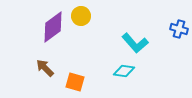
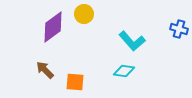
yellow circle: moved 3 px right, 2 px up
cyan L-shape: moved 3 px left, 2 px up
brown arrow: moved 2 px down
orange square: rotated 12 degrees counterclockwise
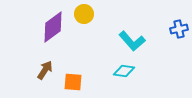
blue cross: rotated 30 degrees counterclockwise
brown arrow: rotated 78 degrees clockwise
orange square: moved 2 px left
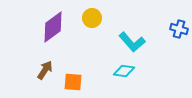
yellow circle: moved 8 px right, 4 px down
blue cross: rotated 30 degrees clockwise
cyan L-shape: moved 1 px down
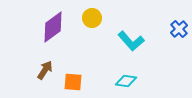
blue cross: rotated 30 degrees clockwise
cyan L-shape: moved 1 px left, 1 px up
cyan diamond: moved 2 px right, 10 px down
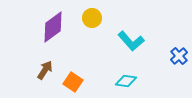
blue cross: moved 27 px down
orange square: rotated 30 degrees clockwise
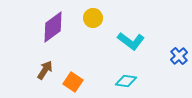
yellow circle: moved 1 px right
cyan L-shape: rotated 12 degrees counterclockwise
